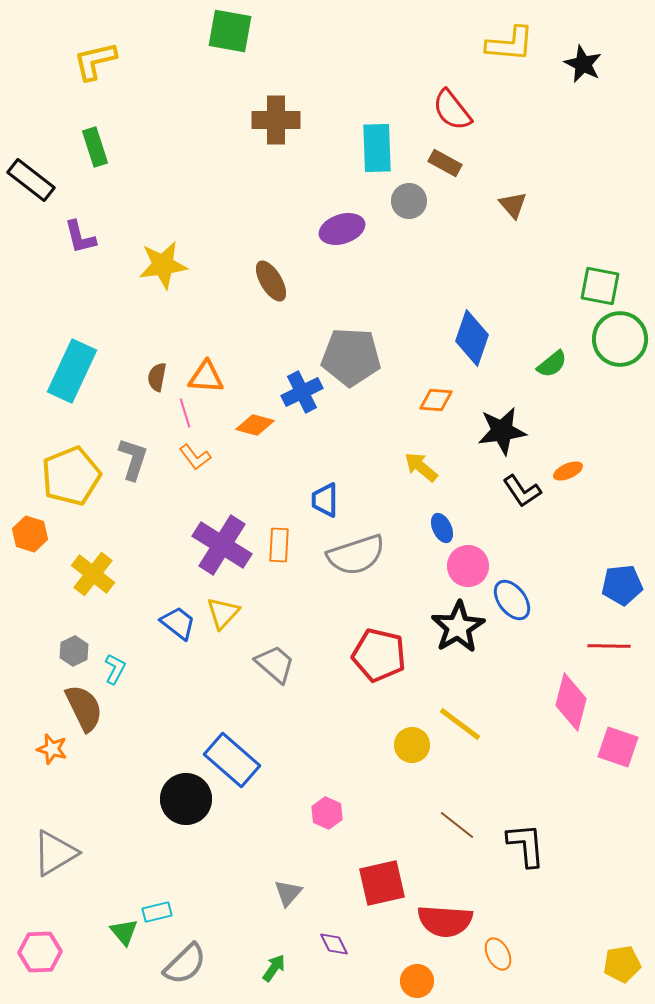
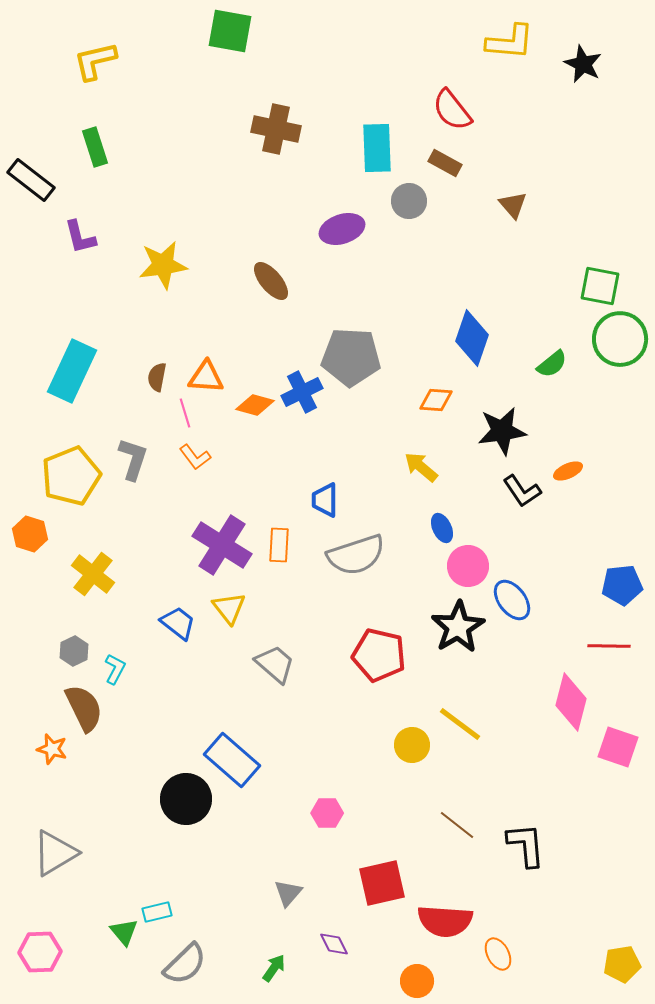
yellow L-shape at (510, 44): moved 2 px up
brown cross at (276, 120): moved 9 px down; rotated 12 degrees clockwise
brown ellipse at (271, 281): rotated 9 degrees counterclockwise
orange diamond at (255, 425): moved 20 px up
yellow triangle at (223, 613): moved 6 px right, 5 px up; rotated 21 degrees counterclockwise
pink hexagon at (327, 813): rotated 24 degrees counterclockwise
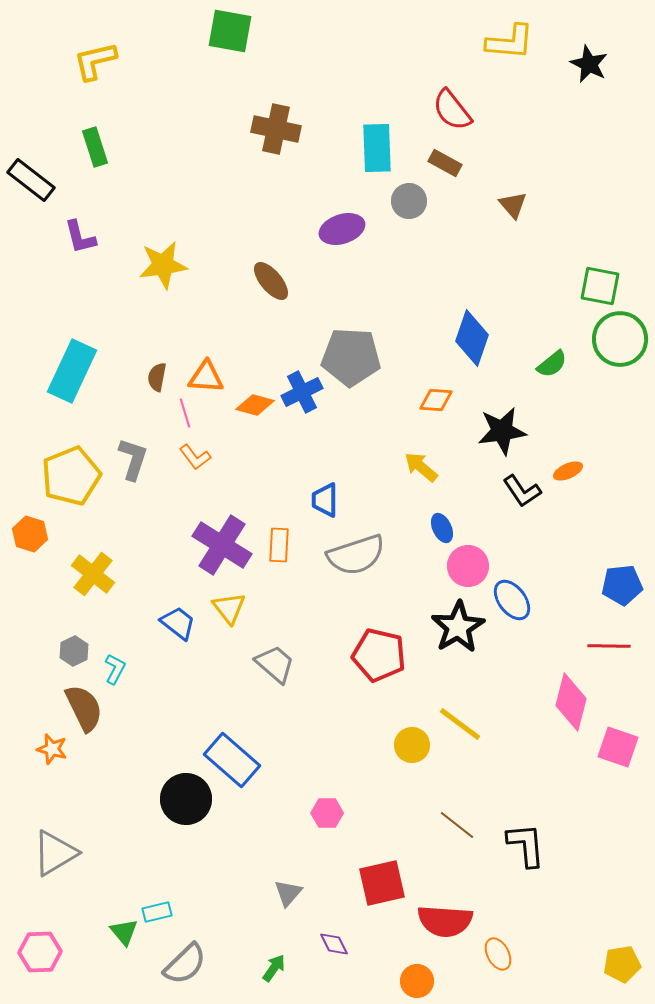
black star at (583, 64): moved 6 px right
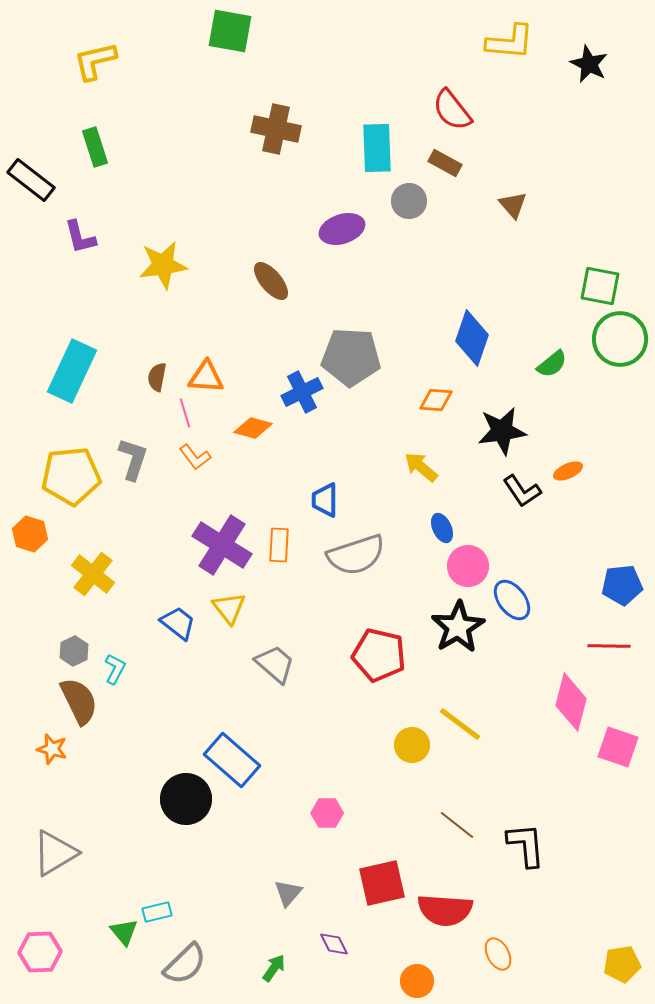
orange diamond at (255, 405): moved 2 px left, 23 px down
yellow pentagon at (71, 476): rotated 16 degrees clockwise
brown semicircle at (84, 708): moved 5 px left, 7 px up
red semicircle at (445, 921): moved 11 px up
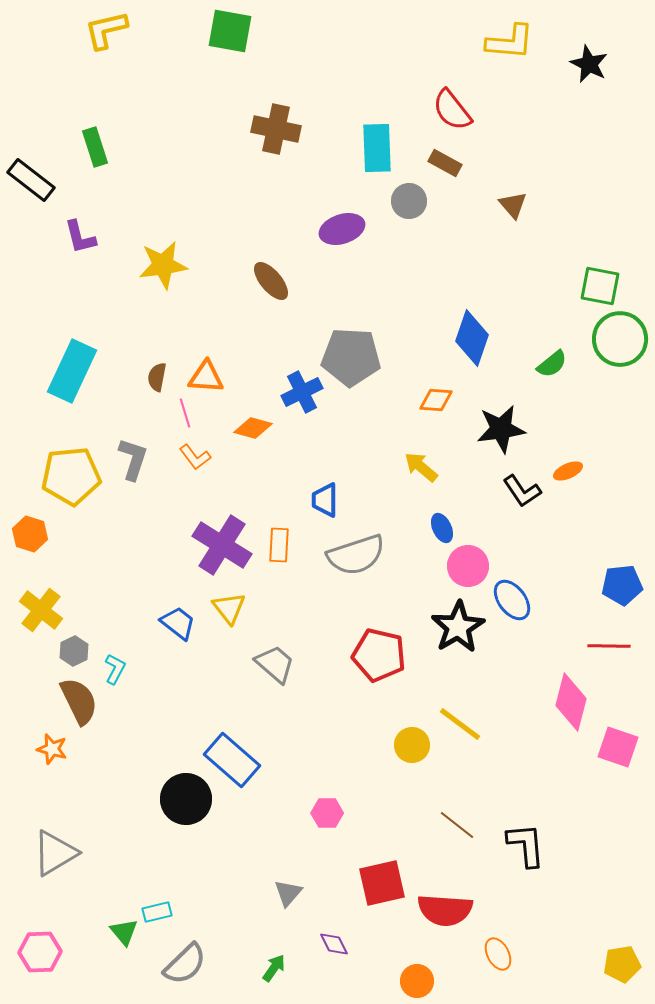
yellow L-shape at (95, 61): moved 11 px right, 31 px up
black star at (502, 431): moved 1 px left, 2 px up
yellow cross at (93, 574): moved 52 px left, 36 px down
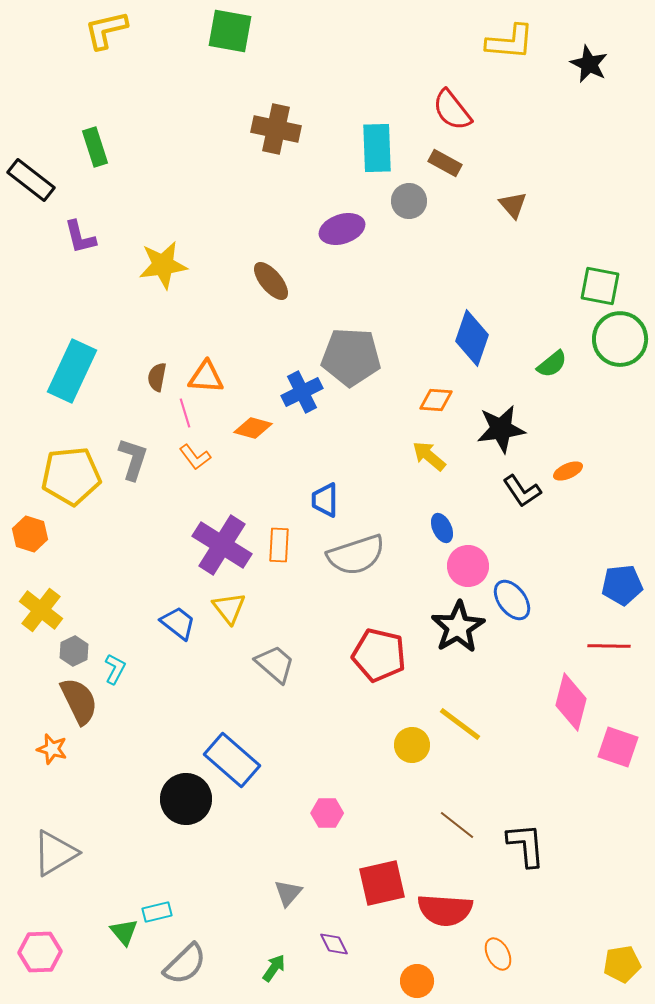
yellow arrow at (421, 467): moved 8 px right, 11 px up
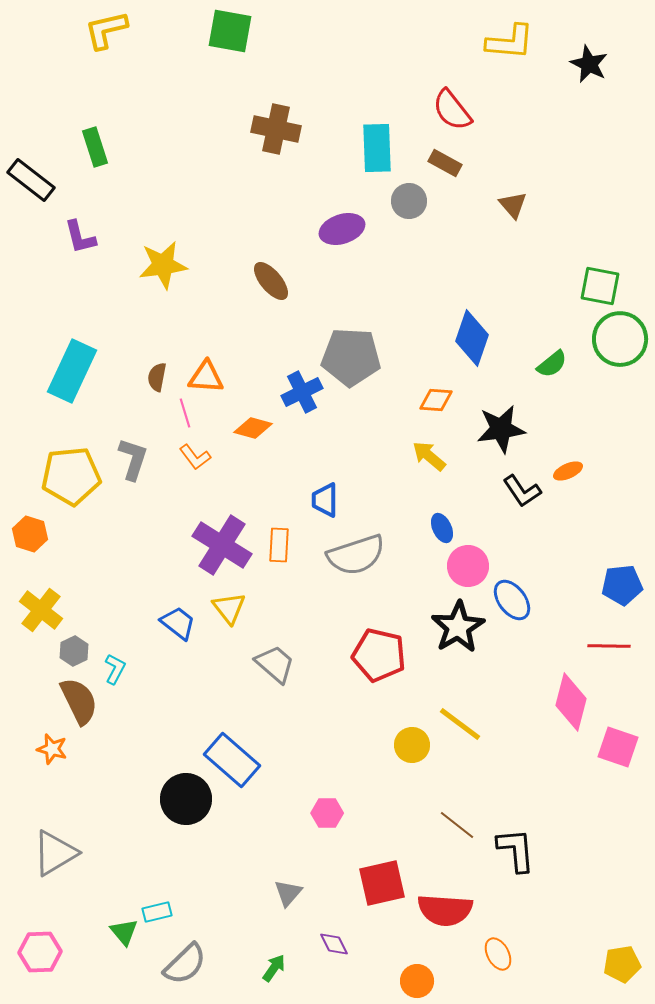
black L-shape at (526, 845): moved 10 px left, 5 px down
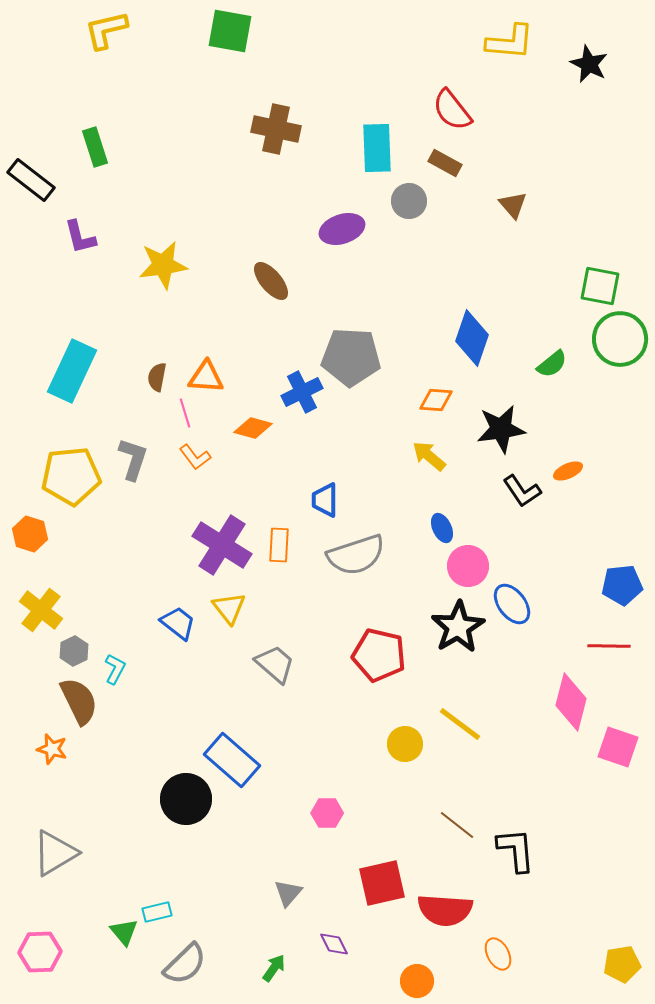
blue ellipse at (512, 600): moved 4 px down
yellow circle at (412, 745): moved 7 px left, 1 px up
